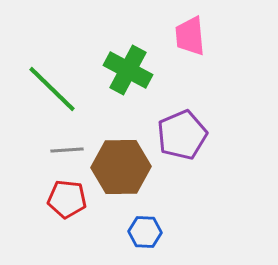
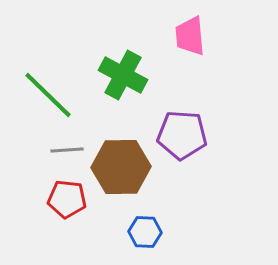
green cross: moved 5 px left, 5 px down
green line: moved 4 px left, 6 px down
purple pentagon: rotated 27 degrees clockwise
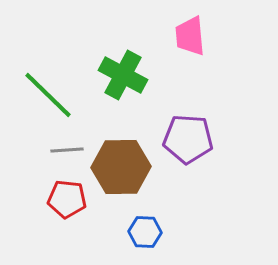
purple pentagon: moved 6 px right, 4 px down
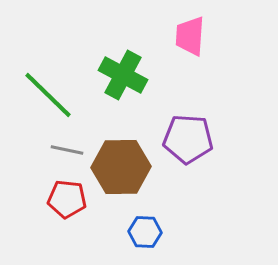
pink trapezoid: rotated 9 degrees clockwise
gray line: rotated 16 degrees clockwise
